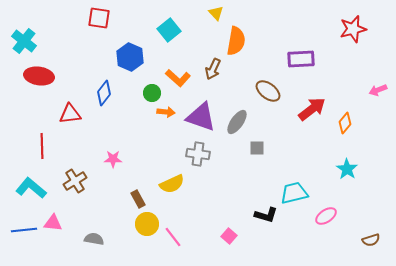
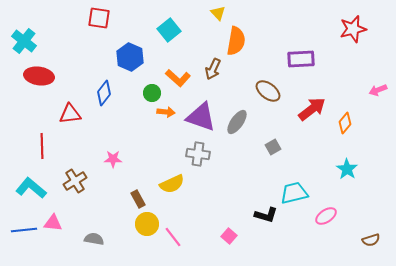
yellow triangle: moved 2 px right
gray square: moved 16 px right, 1 px up; rotated 28 degrees counterclockwise
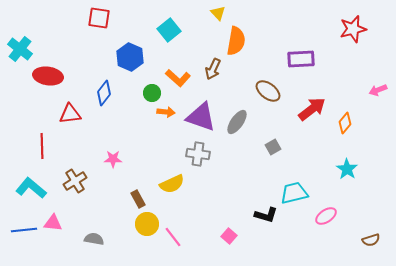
cyan cross: moved 4 px left, 8 px down
red ellipse: moved 9 px right
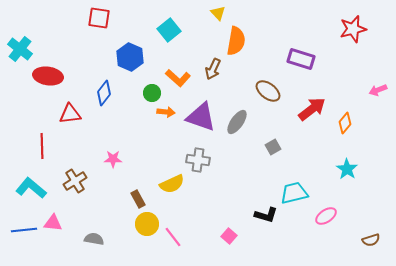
purple rectangle: rotated 20 degrees clockwise
gray cross: moved 6 px down
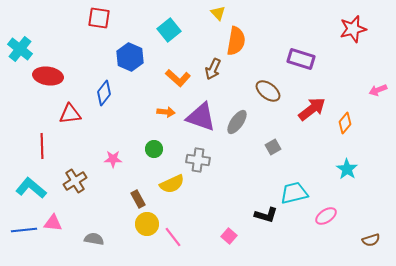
green circle: moved 2 px right, 56 px down
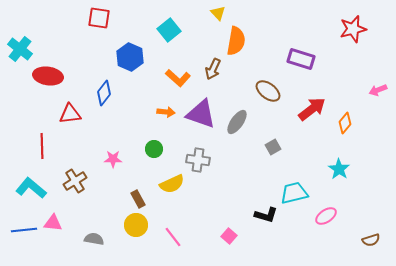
purple triangle: moved 3 px up
cyan star: moved 8 px left
yellow circle: moved 11 px left, 1 px down
